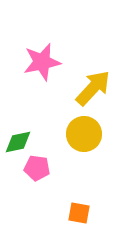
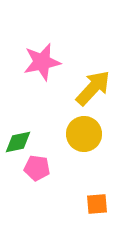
orange square: moved 18 px right, 9 px up; rotated 15 degrees counterclockwise
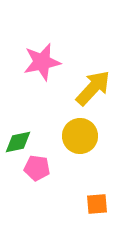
yellow circle: moved 4 px left, 2 px down
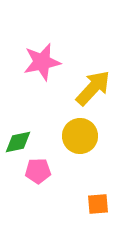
pink pentagon: moved 1 px right, 3 px down; rotated 10 degrees counterclockwise
orange square: moved 1 px right
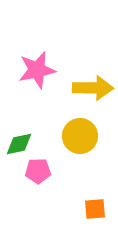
pink star: moved 5 px left, 8 px down
yellow arrow: rotated 48 degrees clockwise
green diamond: moved 1 px right, 2 px down
orange square: moved 3 px left, 5 px down
